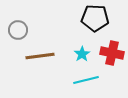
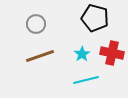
black pentagon: rotated 12 degrees clockwise
gray circle: moved 18 px right, 6 px up
brown line: rotated 12 degrees counterclockwise
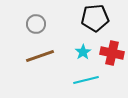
black pentagon: rotated 20 degrees counterclockwise
cyan star: moved 1 px right, 2 px up
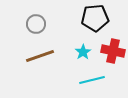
red cross: moved 1 px right, 2 px up
cyan line: moved 6 px right
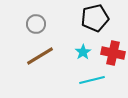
black pentagon: rotated 8 degrees counterclockwise
red cross: moved 2 px down
brown line: rotated 12 degrees counterclockwise
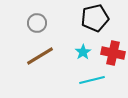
gray circle: moved 1 px right, 1 px up
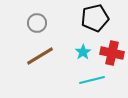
red cross: moved 1 px left
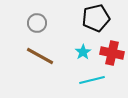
black pentagon: moved 1 px right
brown line: rotated 60 degrees clockwise
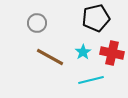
brown line: moved 10 px right, 1 px down
cyan line: moved 1 px left
